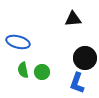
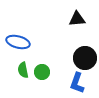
black triangle: moved 4 px right
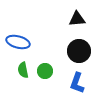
black circle: moved 6 px left, 7 px up
green circle: moved 3 px right, 1 px up
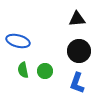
blue ellipse: moved 1 px up
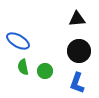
blue ellipse: rotated 15 degrees clockwise
green semicircle: moved 3 px up
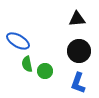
green semicircle: moved 4 px right, 3 px up
blue L-shape: moved 1 px right
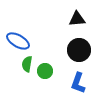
black circle: moved 1 px up
green semicircle: rotated 21 degrees clockwise
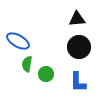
black circle: moved 3 px up
green circle: moved 1 px right, 3 px down
blue L-shape: moved 1 px up; rotated 20 degrees counterclockwise
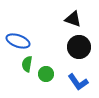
black triangle: moved 4 px left; rotated 24 degrees clockwise
blue ellipse: rotated 10 degrees counterclockwise
blue L-shape: rotated 35 degrees counterclockwise
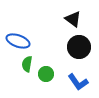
black triangle: rotated 18 degrees clockwise
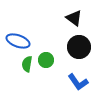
black triangle: moved 1 px right, 1 px up
green circle: moved 14 px up
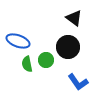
black circle: moved 11 px left
green semicircle: rotated 21 degrees counterclockwise
